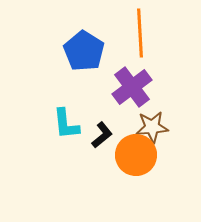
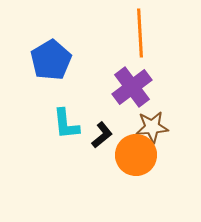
blue pentagon: moved 33 px left, 9 px down; rotated 9 degrees clockwise
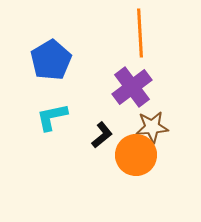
cyan L-shape: moved 14 px left, 7 px up; rotated 84 degrees clockwise
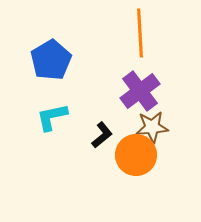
purple cross: moved 8 px right, 4 px down
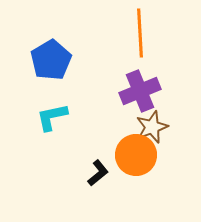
purple cross: rotated 15 degrees clockwise
brown star: rotated 16 degrees counterclockwise
black L-shape: moved 4 px left, 38 px down
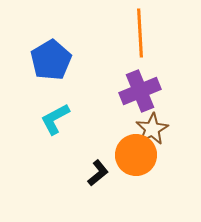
cyan L-shape: moved 3 px right, 2 px down; rotated 16 degrees counterclockwise
brown star: moved 2 px down; rotated 8 degrees counterclockwise
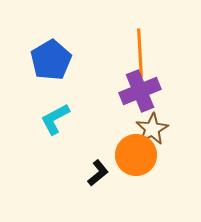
orange line: moved 20 px down
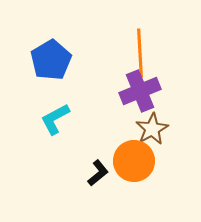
orange circle: moved 2 px left, 6 px down
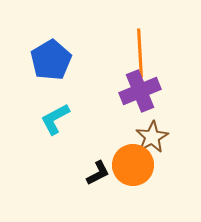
brown star: moved 8 px down
orange circle: moved 1 px left, 4 px down
black L-shape: rotated 12 degrees clockwise
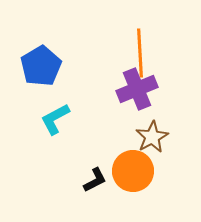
blue pentagon: moved 10 px left, 6 px down
purple cross: moved 3 px left, 2 px up
orange circle: moved 6 px down
black L-shape: moved 3 px left, 7 px down
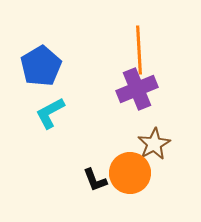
orange line: moved 1 px left, 3 px up
cyan L-shape: moved 5 px left, 6 px up
brown star: moved 2 px right, 7 px down
orange circle: moved 3 px left, 2 px down
black L-shape: rotated 96 degrees clockwise
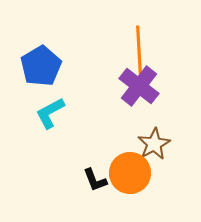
purple cross: moved 2 px right, 3 px up; rotated 30 degrees counterclockwise
